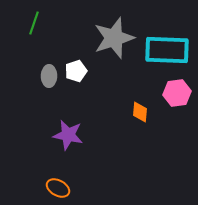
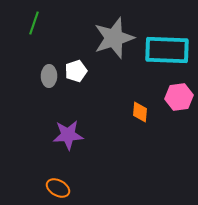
pink hexagon: moved 2 px right, 4 px down
purple star: rotated 16 degrees counterclockwise
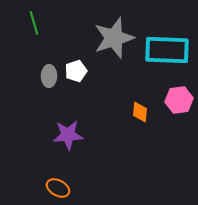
green line: rotated 35 degrees counterclockwise
pink hexagon: moved 3 px down
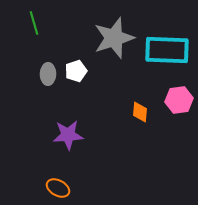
gray ellipse: moved 1 px left, 2 px up
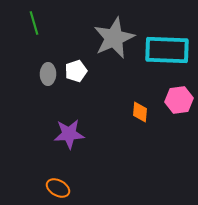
gray star: rotated 6 degrees counterclockwise
purple star: moved 1 px right, 1 px up
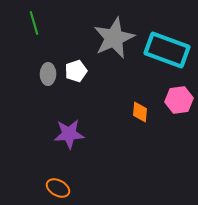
cyan rectangle: rotated 18 degrees clockwise
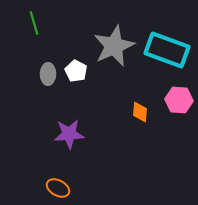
gray star: moved 8 px down
white pentagon: rotated 25 degrees counterclockwise
pink hexagon: rotated 12 degrees clockwise
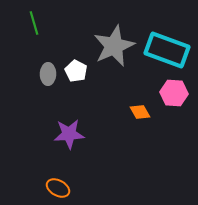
pink hexagon: moved 5 px left, 7 px up
orange diamond: rotated 35 degrees counterclockwise
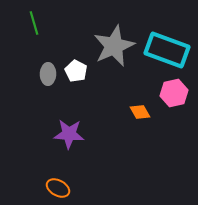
pink hexagon: rotated 16 degrees counterclockwise
purple star: rotated 8 degrees clockwise
